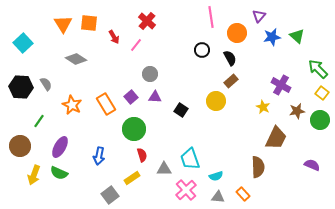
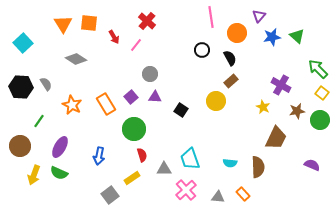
cyan semicircle at (216, 176): moved 14 px right, 13 px up; rotated 24 degrees clockwise
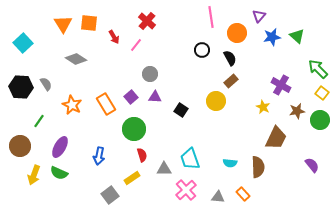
purple semicircle at (312, 165): rotated 28 degrees clockwise
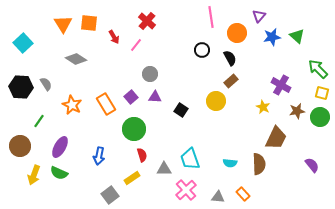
yellow square at (322, 93): rotated 24 degrees counterclockwise
green circle at (320, 120): moved 3 px up
brown semicircle at (258, 167): moved 1 px right, 3 px up
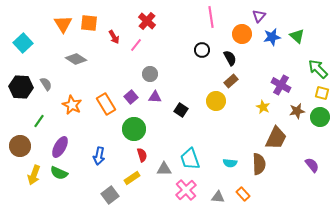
orange circle at (237, 33): moved 5 px right, 1 px down
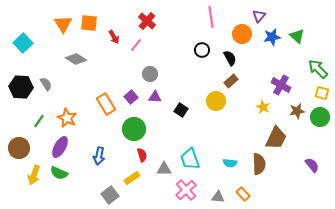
orange star at (72, 105): moved 5 px left, 13 px down
brown circle at (20, 146): moved 1 px left, 2 px down
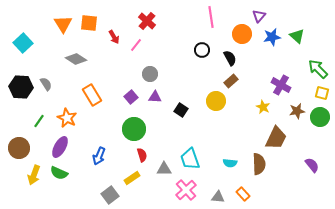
orange rectangle at (106, 104): moved 14 px left, 9 px up
blue arrow at (99, 156): rotated 12 degrees clockwise
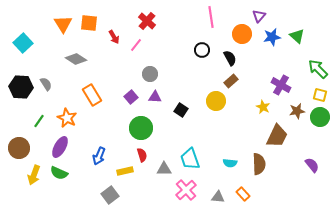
yellow square at (322, 93): moved 2 px left, 2 px down
green circle at (134, 129): moved 7 px right, 1 px up
brown trapezoid at (276, 138): moved 1 px right, 2 px up
yellow rectangle at (132, 178): moved 7 px left, 7 px up; rotated 21 degrees clockwise
